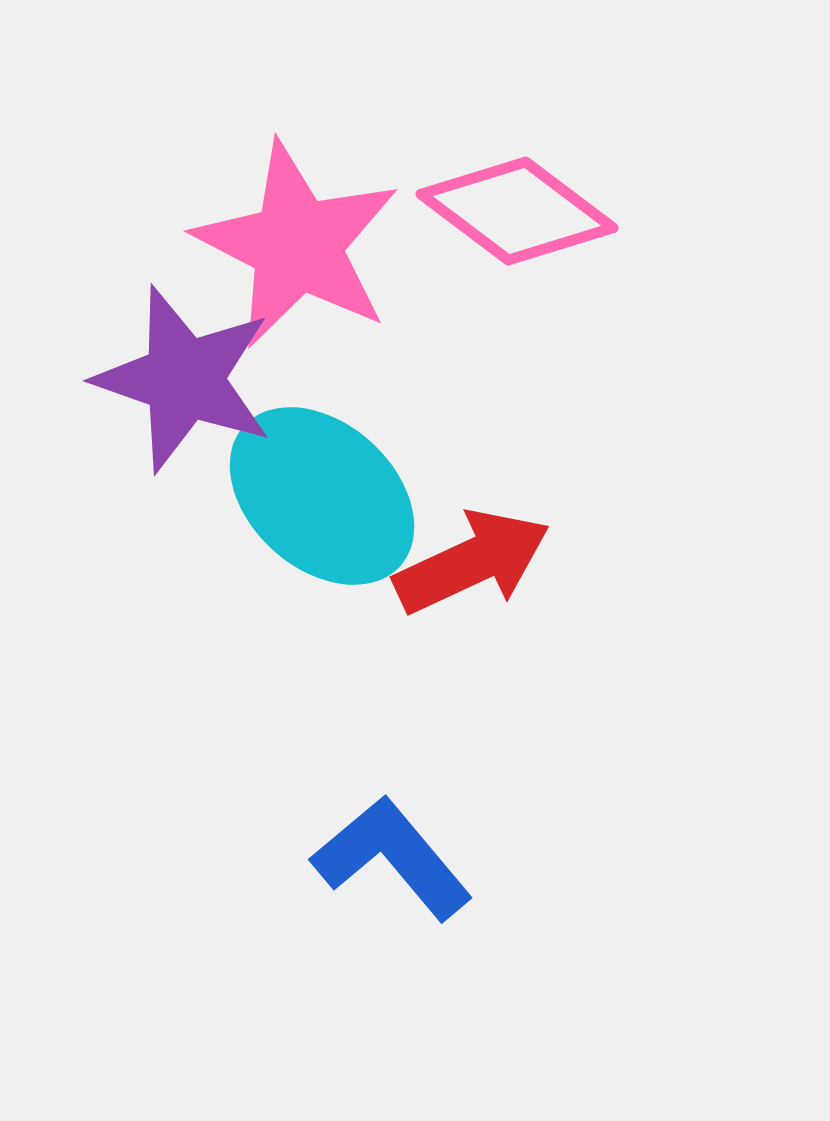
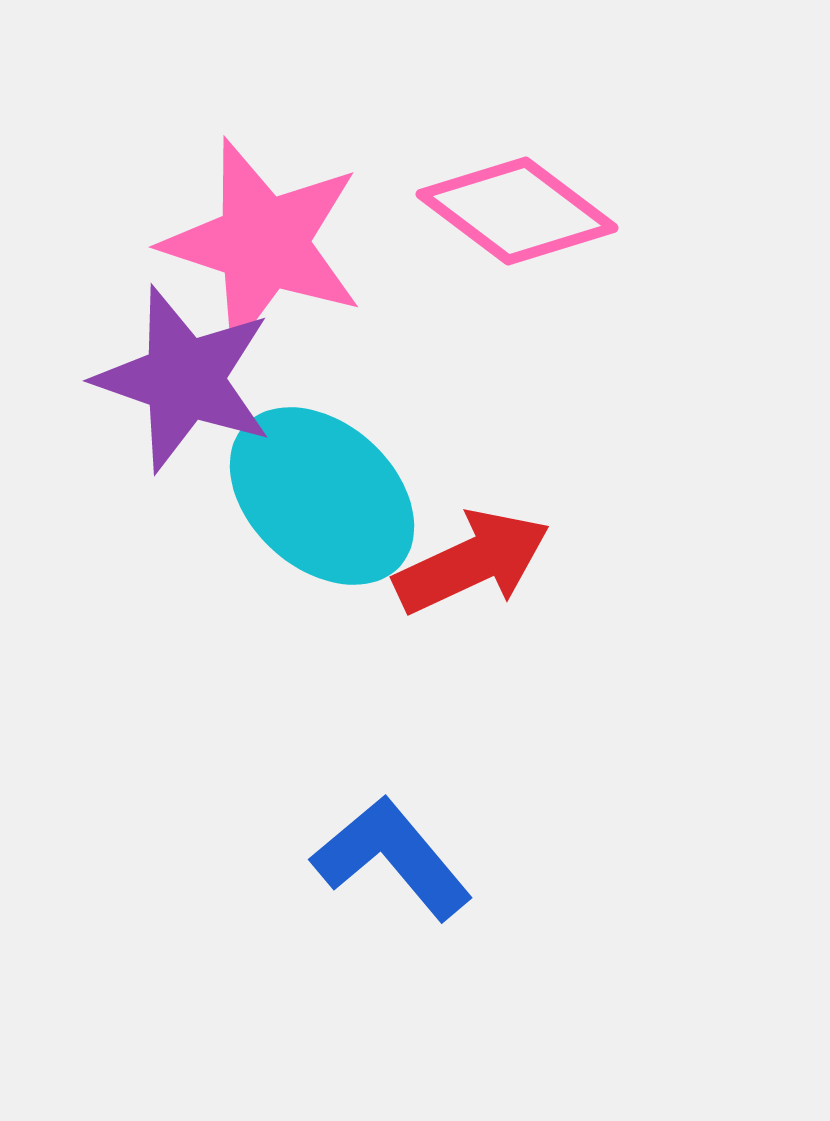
pink star: moved 34 px left, 2 px up; rotated 9 degrees counterclockwise
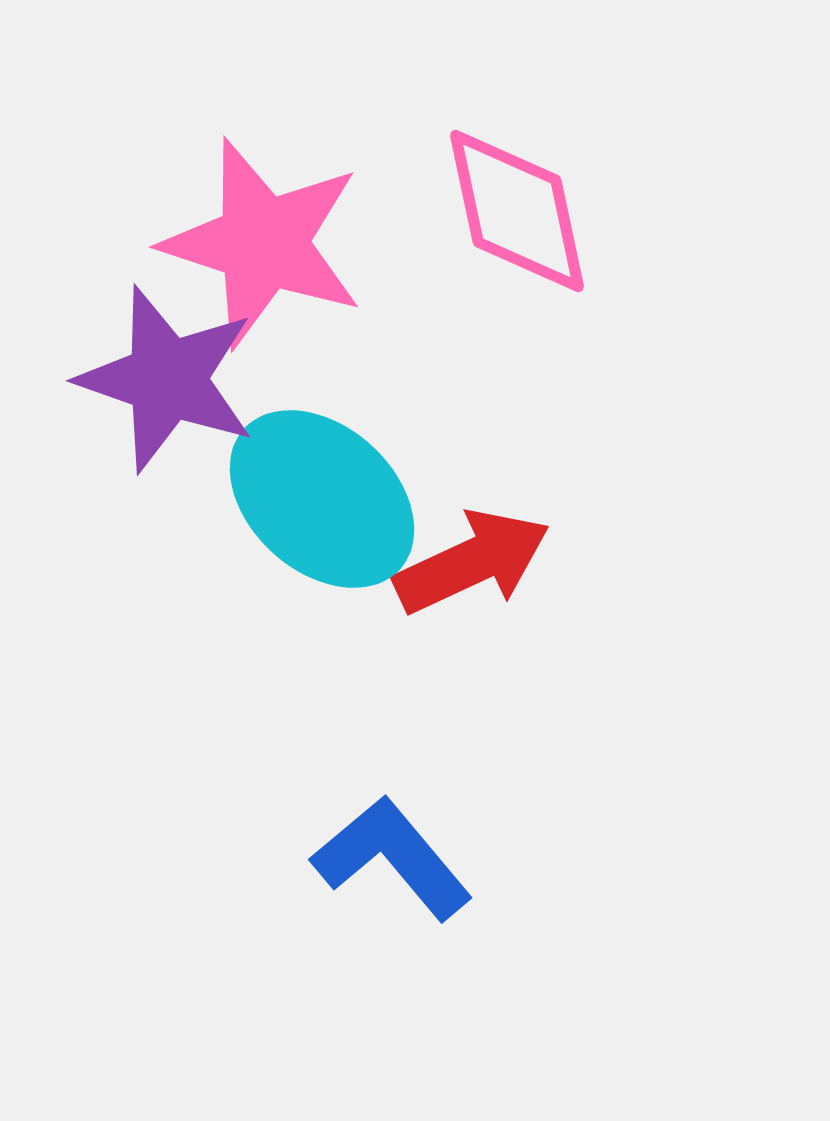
pink diamond: rotated 41 degrees clockwise
purple star: moved 17 px left
cyan ellipse: moved 3 px down
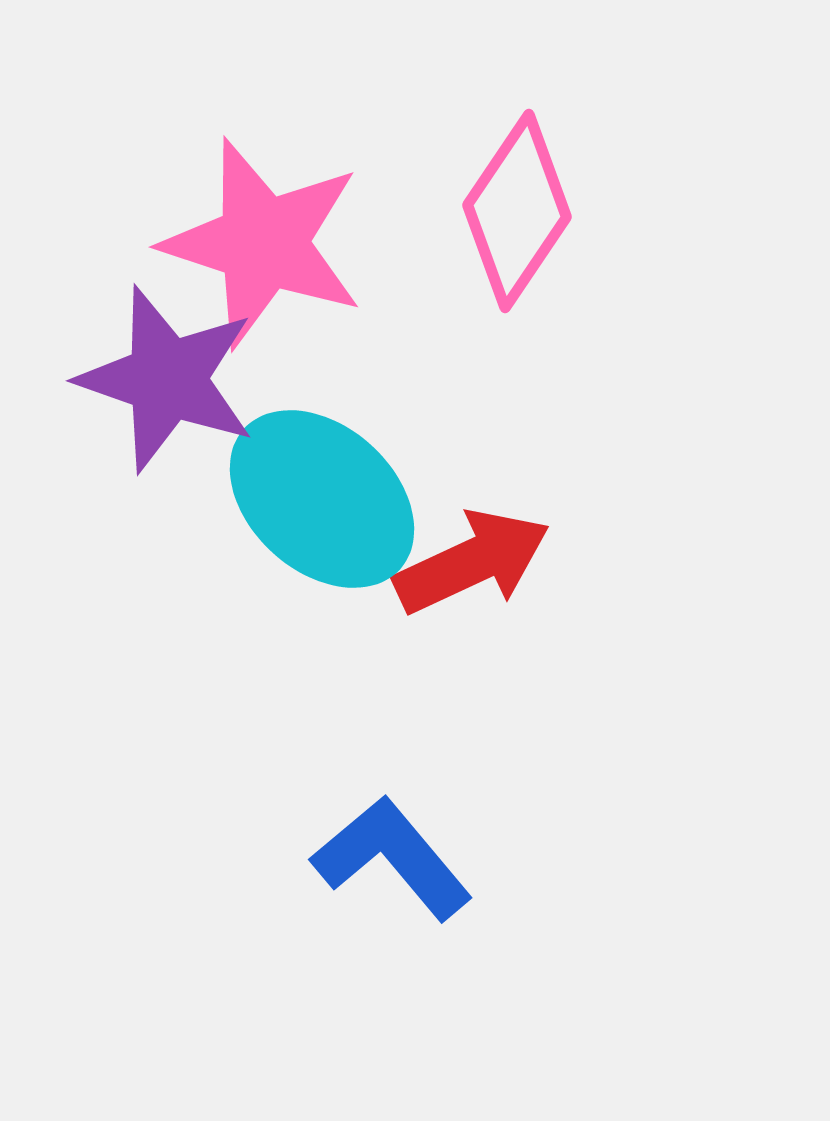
pink diamond: rotated 46 degrees clockwise
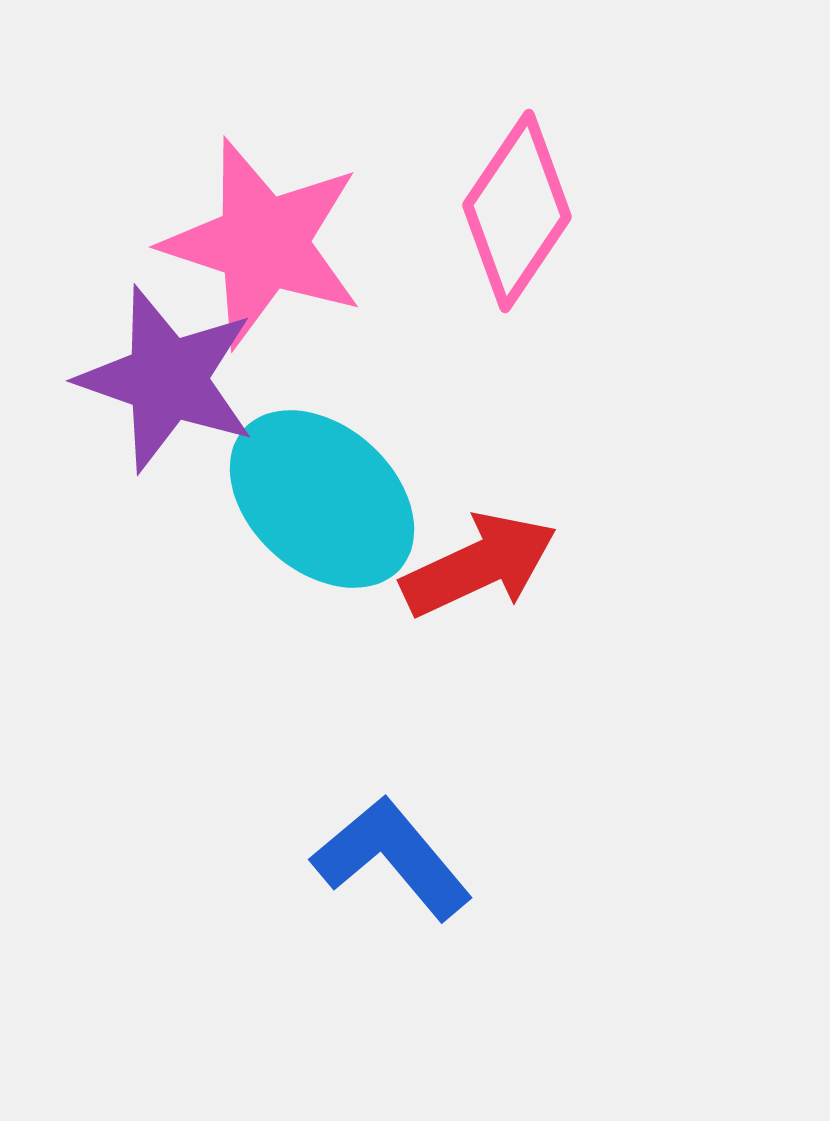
red arrow: moved 7 px right, 3 px down
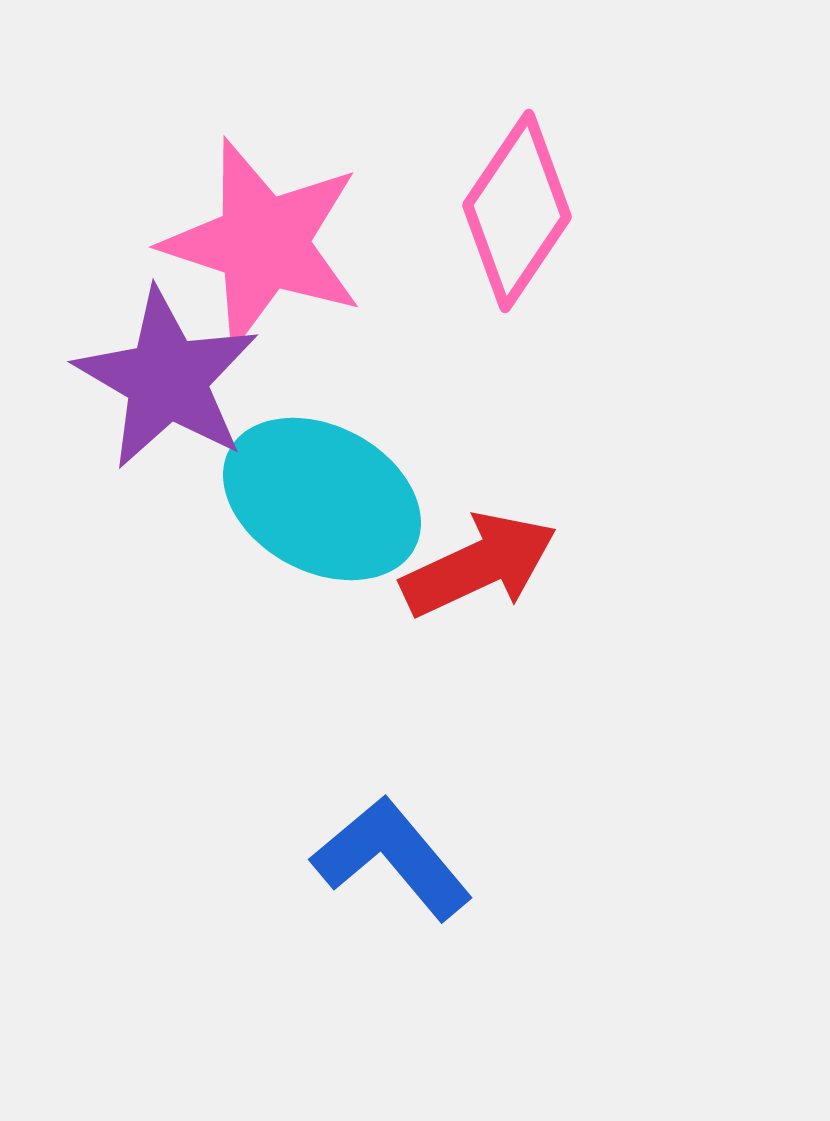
purple star: rotated 11 degrees clockwise
cyan ellipse: rotated 14 degrees counterclockwise
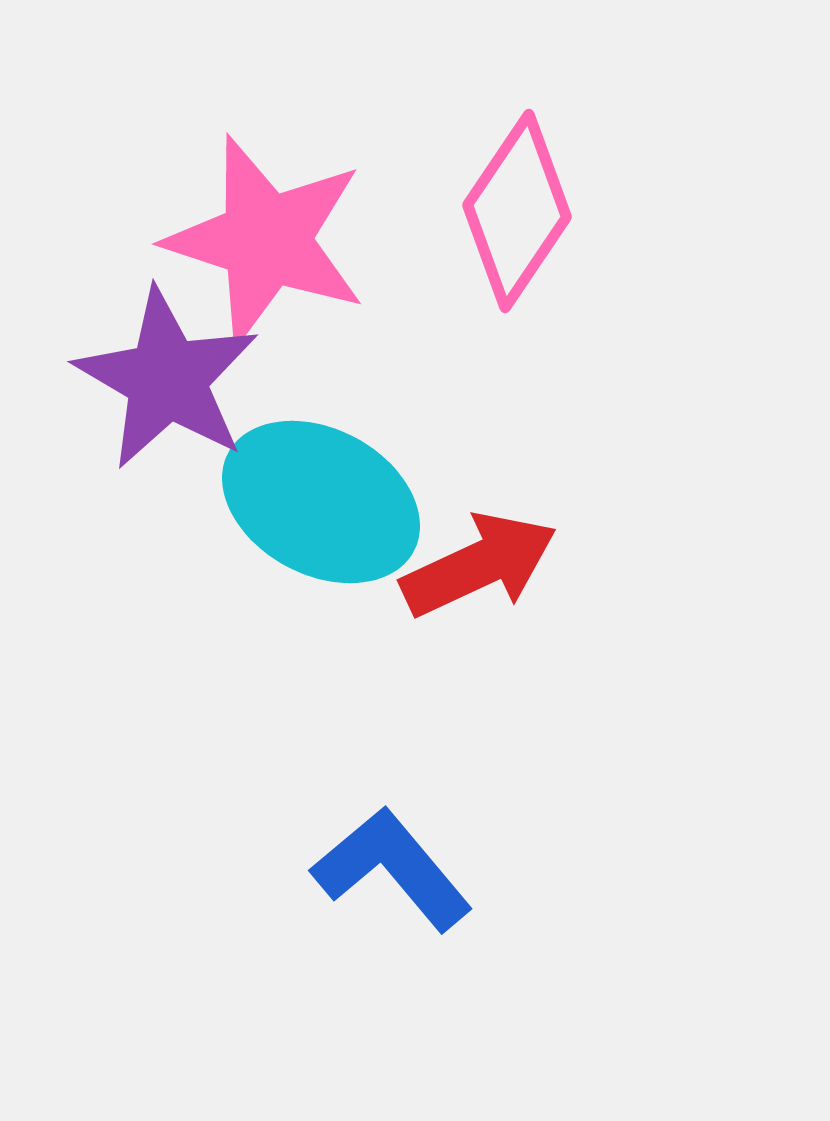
pink star: moved 3 px right, 3 px up
cyan ellipse: moved 1 px left, 3 px down
blue L-shape: moved 11 px down
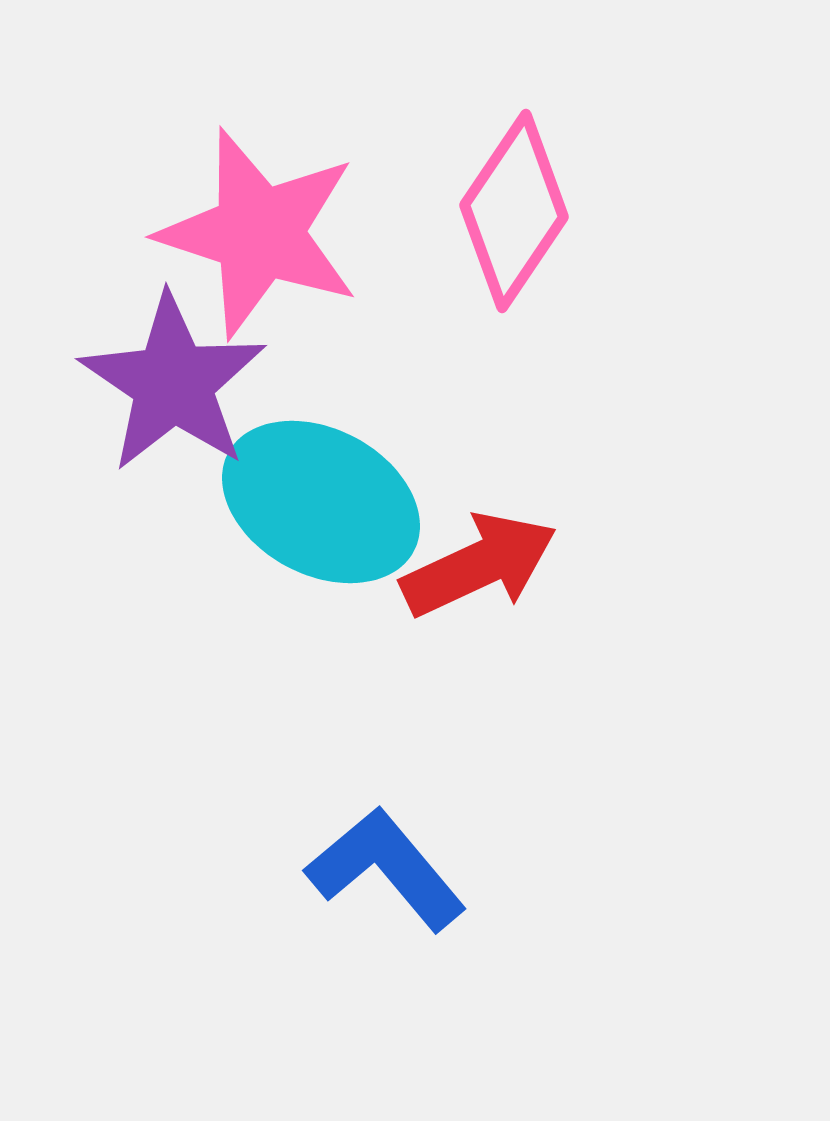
pink diamond: moved 3 px left
pink star: moved 7 px left, 7 px up
purple star: moved 6 px right, 4 px down; rotated 4 degrees clockwise
blue L-shape: moved 6 px left
